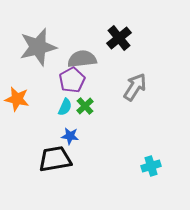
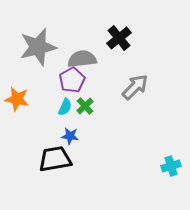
gray arrow: rotated 12 degrees clockwise
cyan cross: moved 20 px right
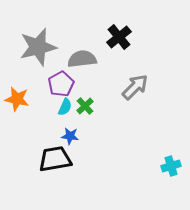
black cross: moved 1 px up
purple pentagon: moved 11 px left, 4 px down
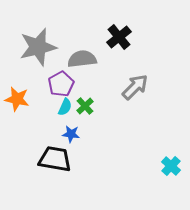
blue star: moved 1 px right, 2 px up
black trapezoid: rotated 20 degrees clockwise
cyan cross: rotated 30 degrees counterclockwise
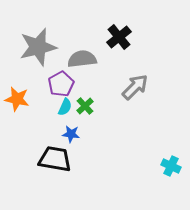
cyan cross: rotated 18 degrees counterclockwise
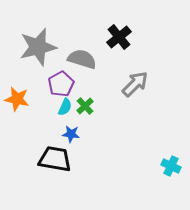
gray semicircle: rotated 24 degrees clockwise
gray arrow: moved 3 px up
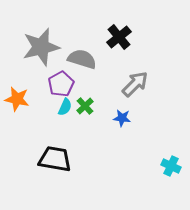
gray star: moved 3 px right
blue star: moved 51 px right, 16 px up
